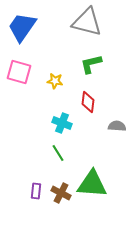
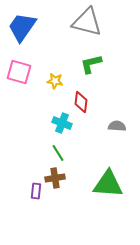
red diamond: moved 7 px left
green triangle: moved 16 px right
brown cross: moved 6 px left, 15 px up; rotated 36 degrees counterclockwise
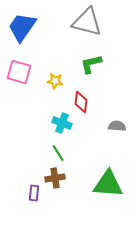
purple rectangle: moved 2 px left, 2 px down
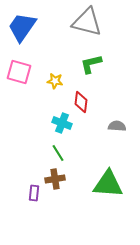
brown cross: moved 1 px down
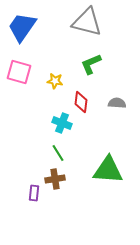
green L-shape: rotated 10 degrees counterclockwise
gray semicircle: moved 23 px up
green triangle: moved 14 px up
